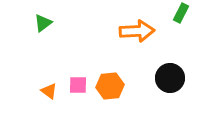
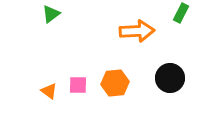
green triangle: moved 8 px right, 9 px up
orange hexagon: moved 5 px right, 3 px up
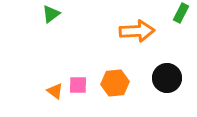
black circle: moved 3 px left
orange triangle: moved 6 px right
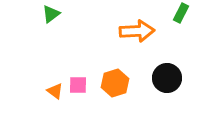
orange hexagon: rotated 12 degrees counterclockwise
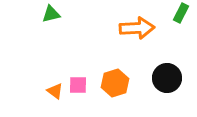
green triangle: rotated 24 degrees clockwise
orange arrow: moved 3 px up
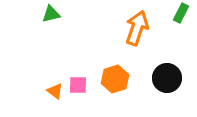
orange arrow: rotated 68 degrees counterclockwise
orange hexagon: moved 4 px up
